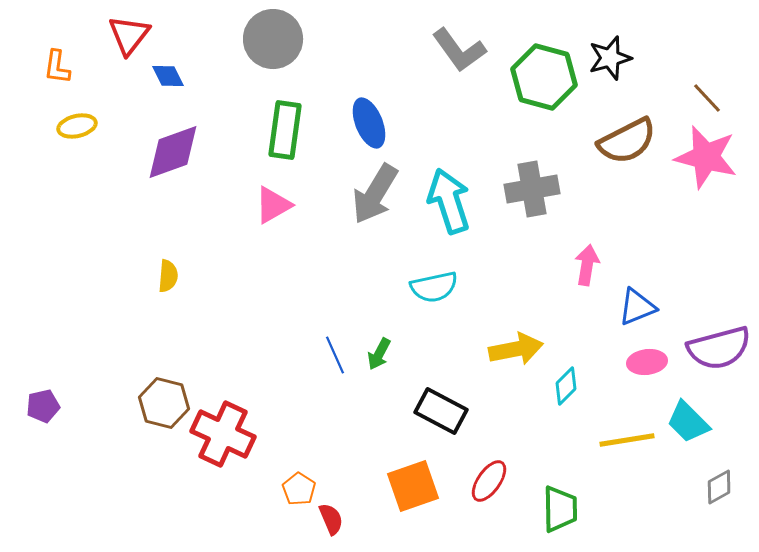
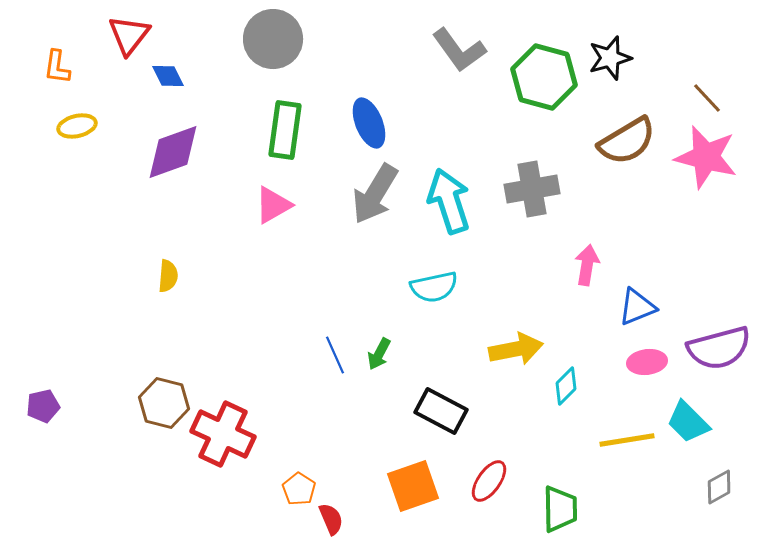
brown semicircle: rotated 4 degrees counterclockwise
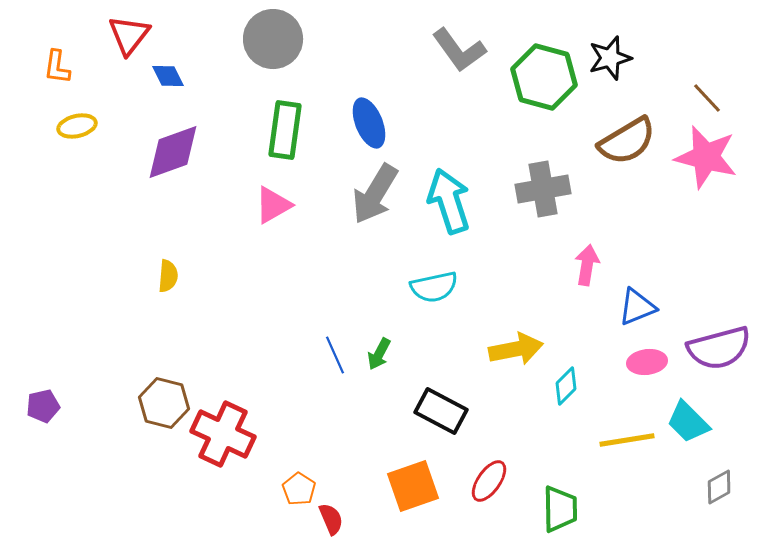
gray cross: moved 11 px right
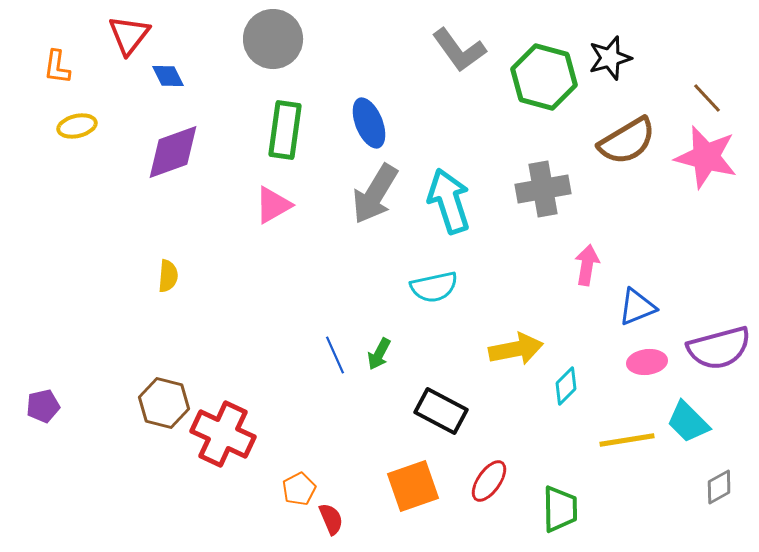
orange pentagon: rotated 12 degrees clockwise
